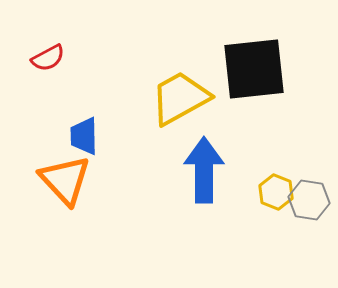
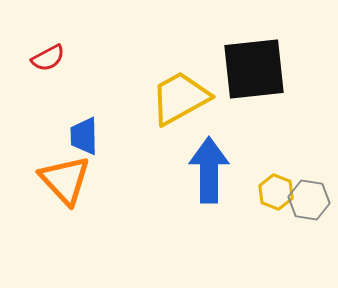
blue arrow: moved 5 px right
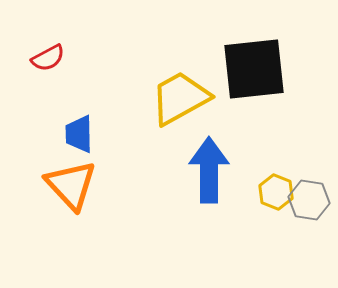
blue trapezoid: moved 5 px left, 2 px up
orange triangle: moved 6 px right, 5 px down
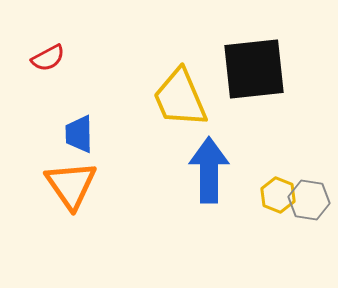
yellow trapezoid: rotated 84 degrees counterclockwise
orange triangle: rotated 8 degrees clockwise
yellow hexagon: moved 2 px right, 3 px down
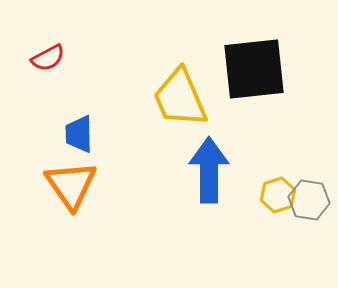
yellow hexagon: rotated 20 degrees clockwise
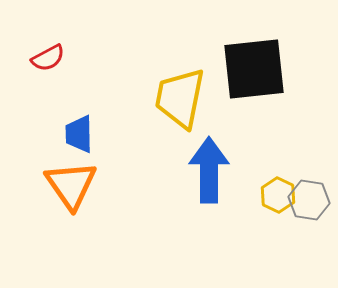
yellow trapezoid: rotated 34 degrees clockwise
yellow hexagon: rotated 16 degrees counterclockwise
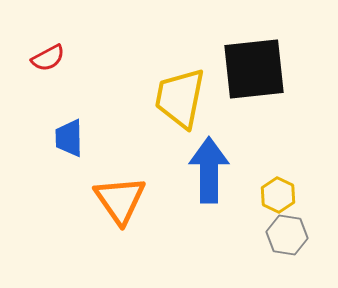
blue trapezoid: moved 10 px left, 4 px down
orange triangle: moved 49 px right, 15 px down
gray hexagon: moved 22 px left, 35 px down
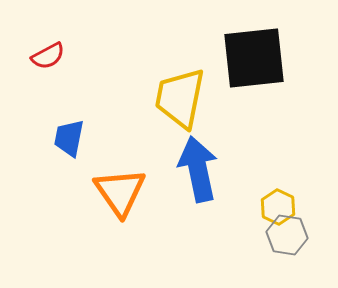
red semicircle: moved 2 px up
black square: moved 11 px up
blue trapezoid: rotated 12 degrees clockwise
blue arrow: moved 11 px left, 1 px up; rotated 12 degrees counterclockwise
yellow hexagon: moved 12 px down
orange triangle: moved 8 px up
